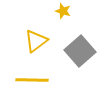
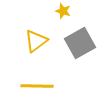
gray square: moved 8 px up; rotated 12 degrees clockwise
yellow line: moved 5 px right, 6 px down
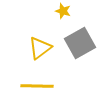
yellow triangle: moved 4 px right, 7 px down
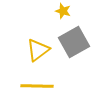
gray square: moved 6 px left, 1 px up
yellow triangle: moved 2 px left, 2 px down
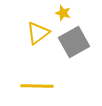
yellow star: moved 2 px down
yellow triangle: moved 17 px up
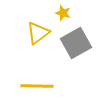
gray square: moved 2 px right, 1 px down
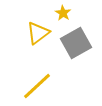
yellow star: rotated 14 degrees clockwise
yellow line: rotated 44 degrees counterclockwise
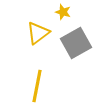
yellow star: moved 1 px up; rotated 14 degrees counterclockwise
yellow line: rotated 36 degrees counterclockwise
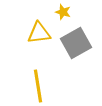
yellow triangle: moved 1 px right; rotated 30 degrees clockwise
yellow line: moved 1 px right; rotated 20 degrees counterclockwise
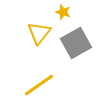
yellow triangle: rotated 45 degrees counterclockwise
yellow line: moved 1 px right, 1 px up; rotated 64 degrees clockwise
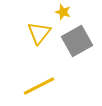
gray square: moved 1 px right, 2 px up
yellow line: moved 1 px down; rotated 8 degrees clockwise
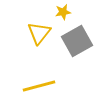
yellow star: rotated 28 degrees counterclockwise
yellow line: rotated 12 degrees clockwise
